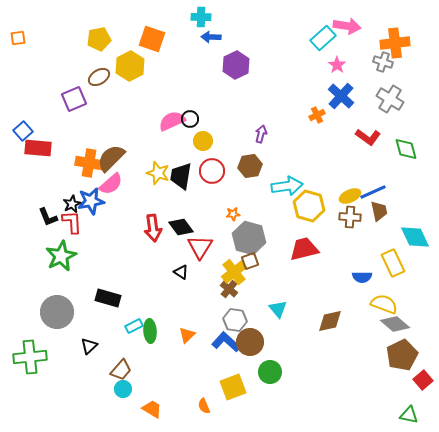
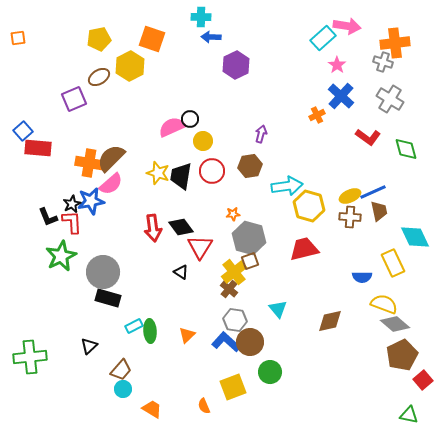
pink semicircle at (172, 121): moved 6 px down
gray circle at (57, 312): moved 46 px right, 40 px up
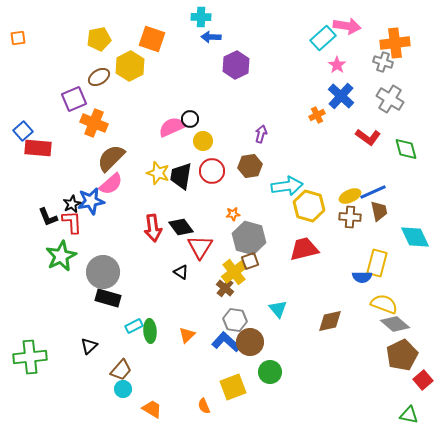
orange cross at (89, 163): moved 5 px right, 40 px up; rotated 12 degrees clockwise
yellow rectangle at (393, 263): moved 16 px left; rotated 40 degrees clockwise
brown cross at (229, 289): moved 4 px left, 1 px up
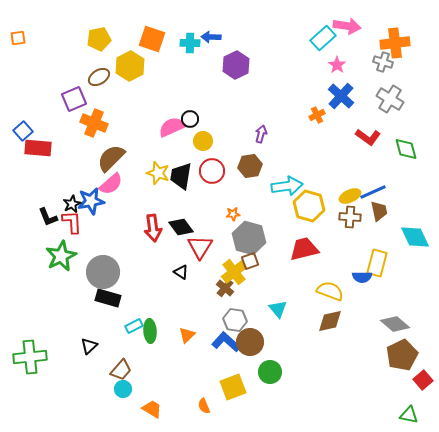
cyan cross at (201, 17): moved 11 px left, 26 px down
yellow semicircle at (384, 304): moved 54 px left, 13 px up
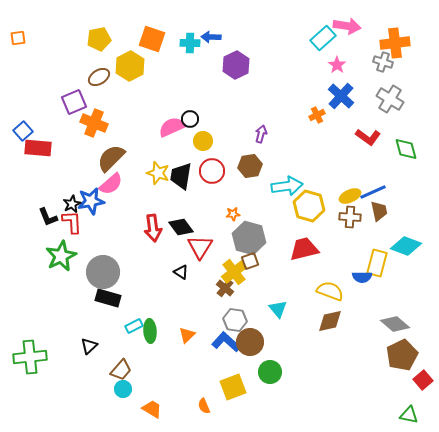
purple square at (74, 99): moved 3 px down
cyan diamond at (415, 237): moved 9 px left, 9 px down; rotated 44 degrees counterclockwise
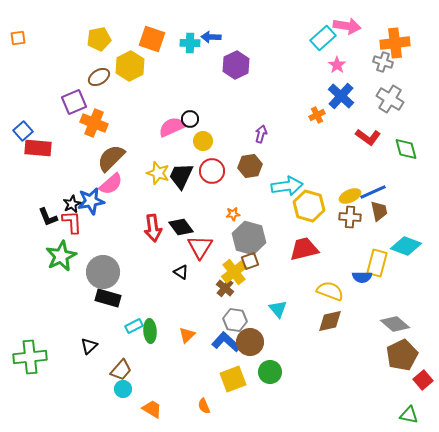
black trapezoid at (181, 176): rotated 16 degrees clockwise
yellow square at (233, 387): moved 8 px up
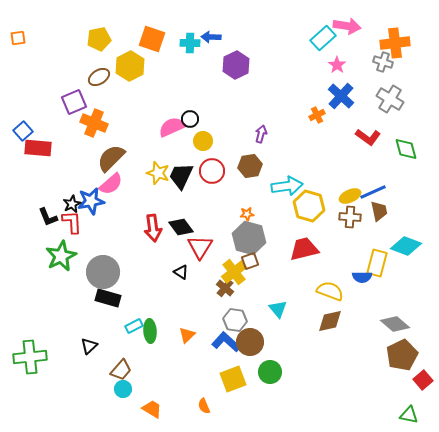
orange star at (233, 214): moved 14 px right
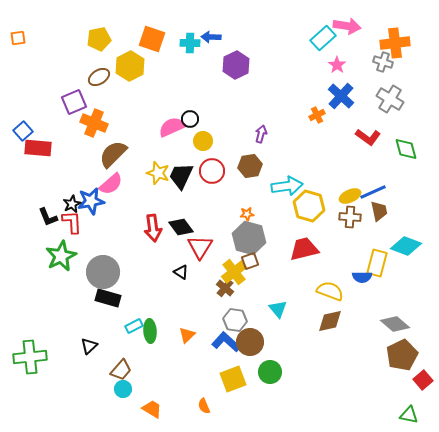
brown semicircle at (111, 158): moved 2 px right, 4 px up
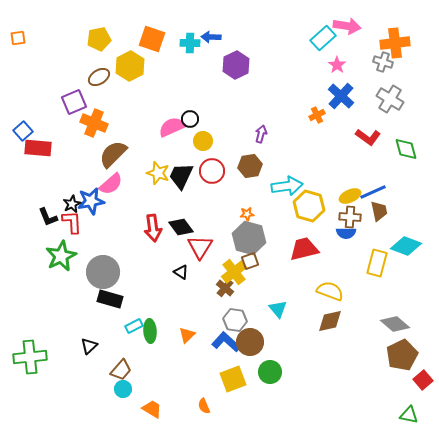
blue semicircle at (362, 277): moved 16 px left, 44 px up
black rectangle at (108, 298): moved 2 px right, 1 px down
